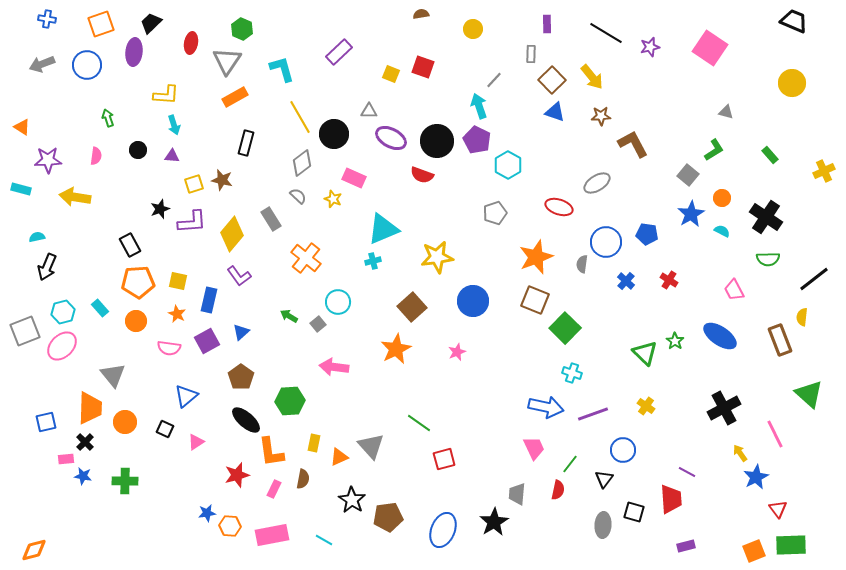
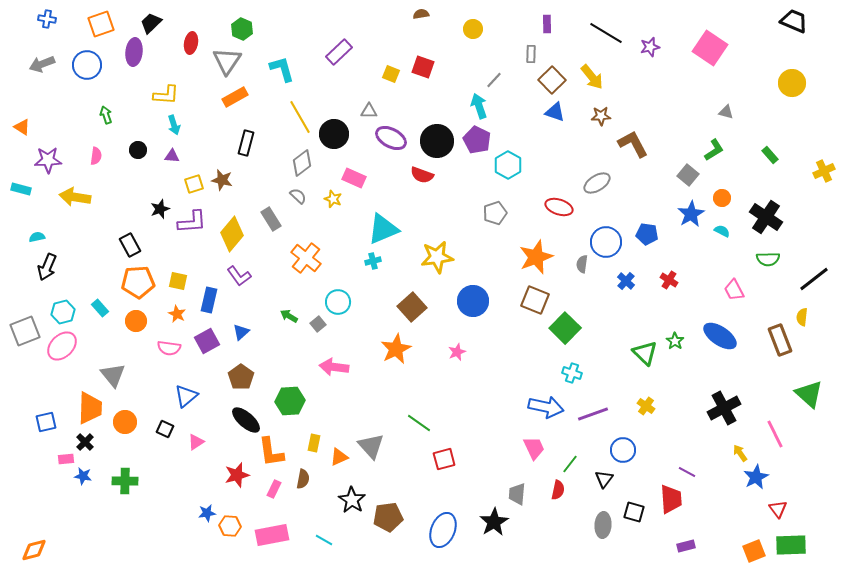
green arrow at (108, 118): moved 2 px left, 3 px up
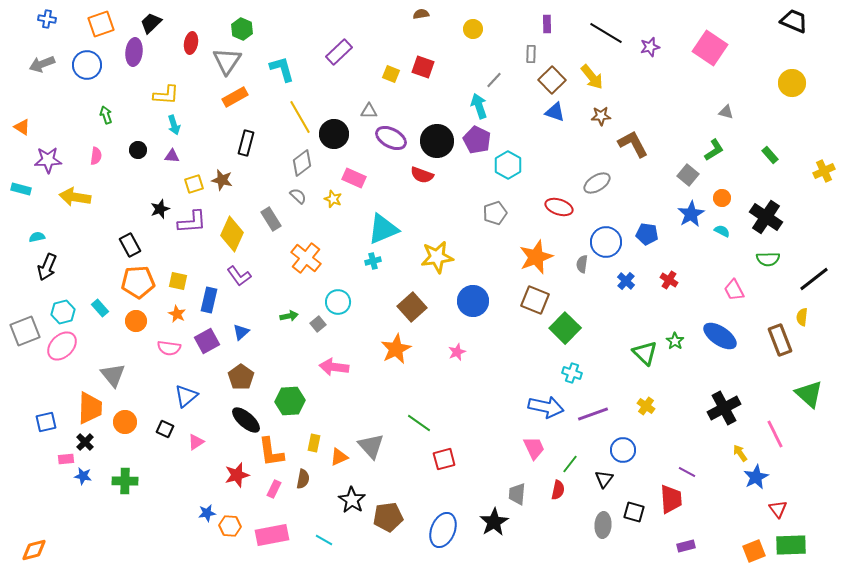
yellow diamond at (232, 234): rotated 16 degrees counterclockwise
green arrow at (289, 316): rotated 138 degrees clockwise
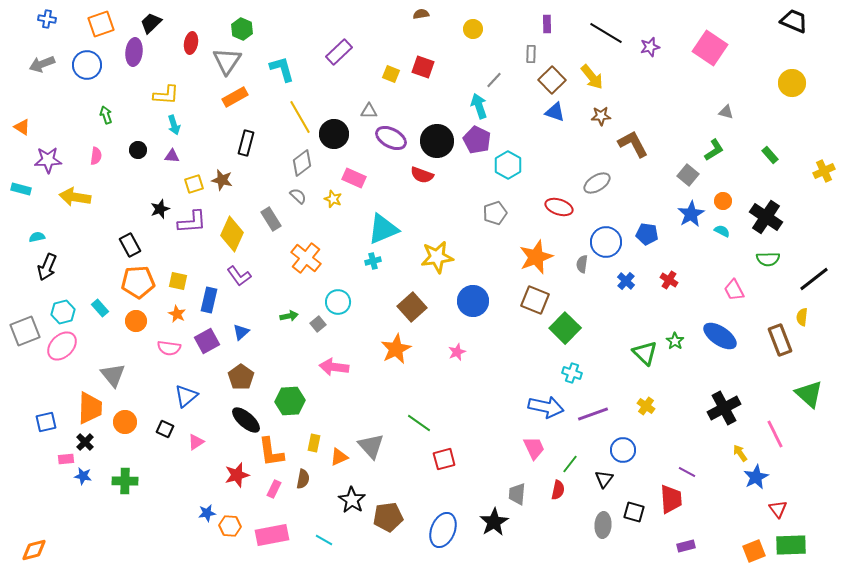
orange circle at (722, 198): moved 1 px right, 3 px down
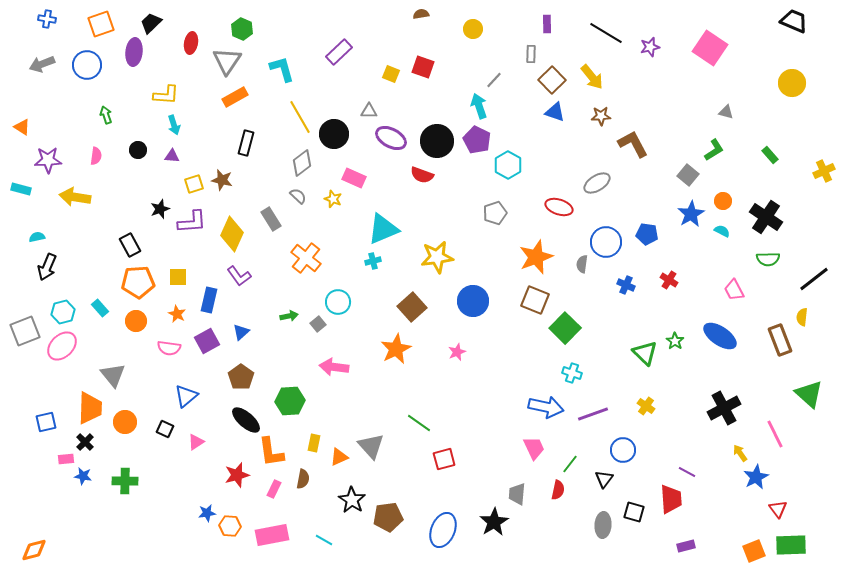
yellow square at (178, 281): moved 4 px up; rotated 12 degrees counterclockwise
blue cross at (626, 281): moved 4 px down; rotated 18 degrees counterclockwise
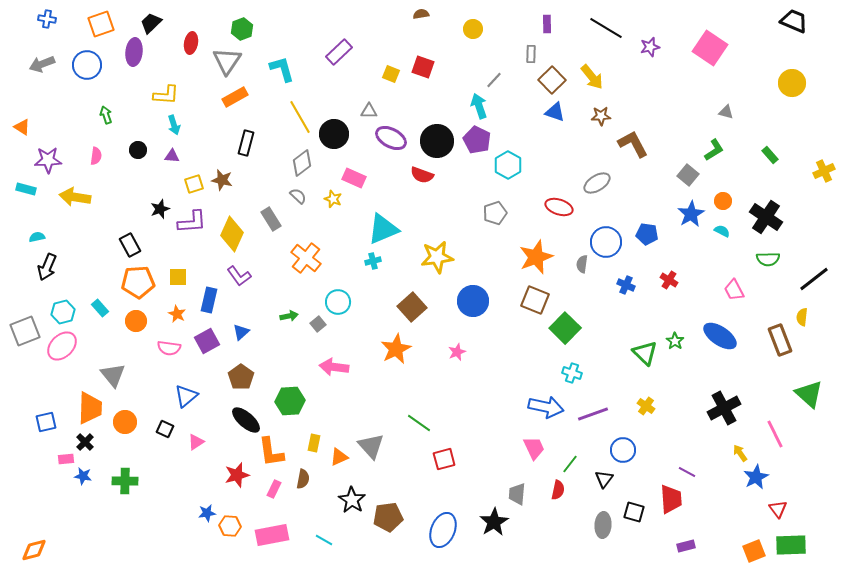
green hexagon at (242, 29): rotated 15 degrees clockwise
black line at (606, 33): moved 5 px up
cyan rectangle at (21, 189): moved 5 px right
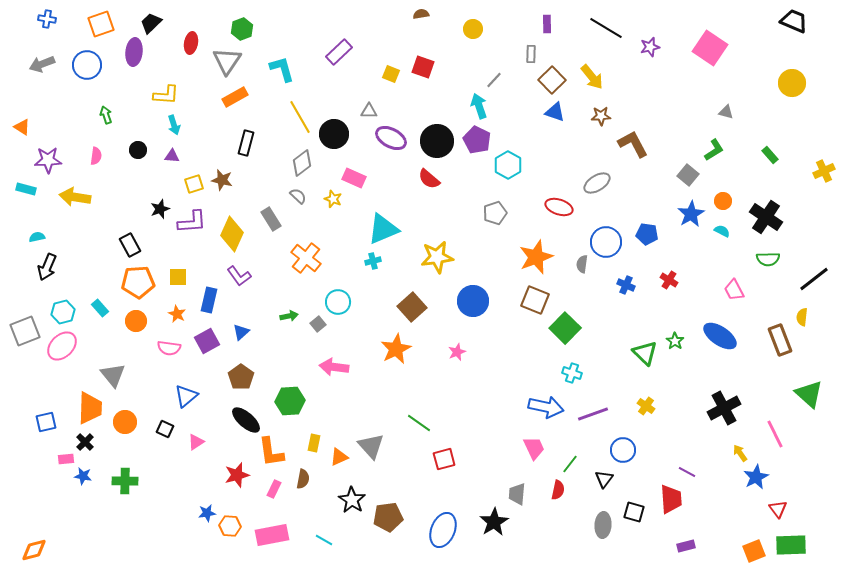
red semicircle at (422, 175): moved 7 px right, 4 px down; rotated 20 degrees clockwise
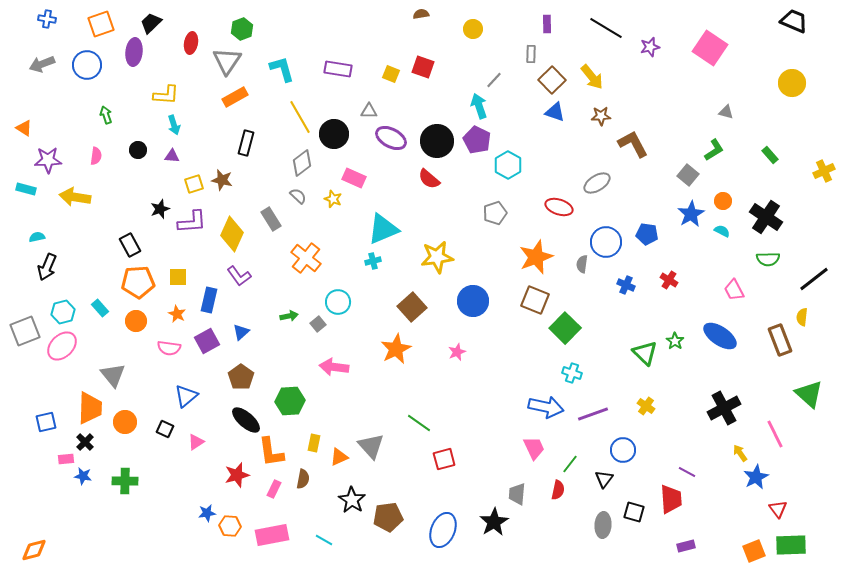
purple rectangle at (339, 52): moved 1 px left, 17 px down; rotated 52 degrees clockwise
orange triangle at (22, 127): moved 2 px right, 1 px down
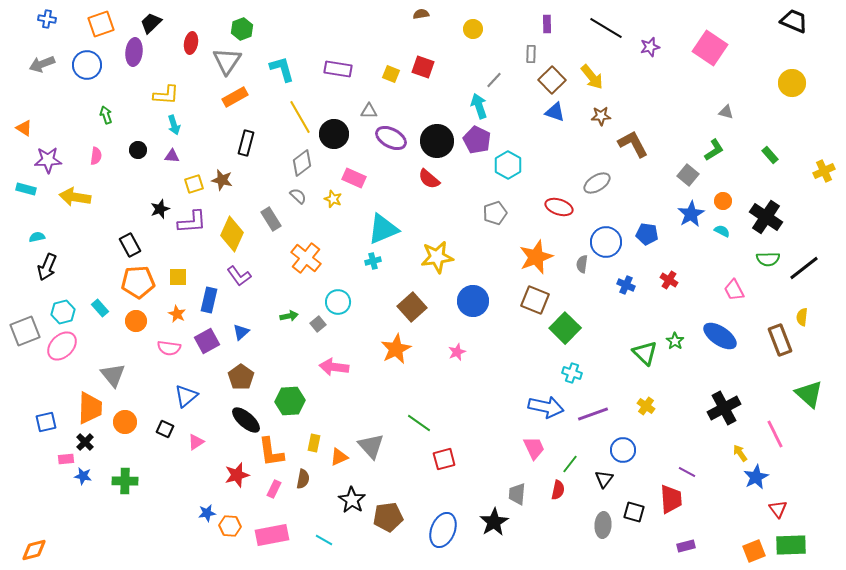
black line at (814, 279): moved 10 px left, 11 px up
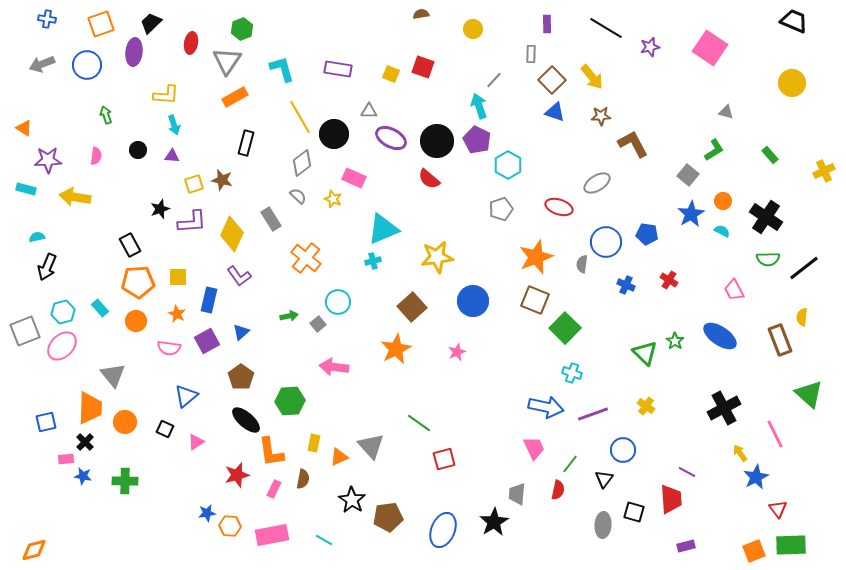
gray pentagon at (495, 213): moved 6 px right, 4 px up
